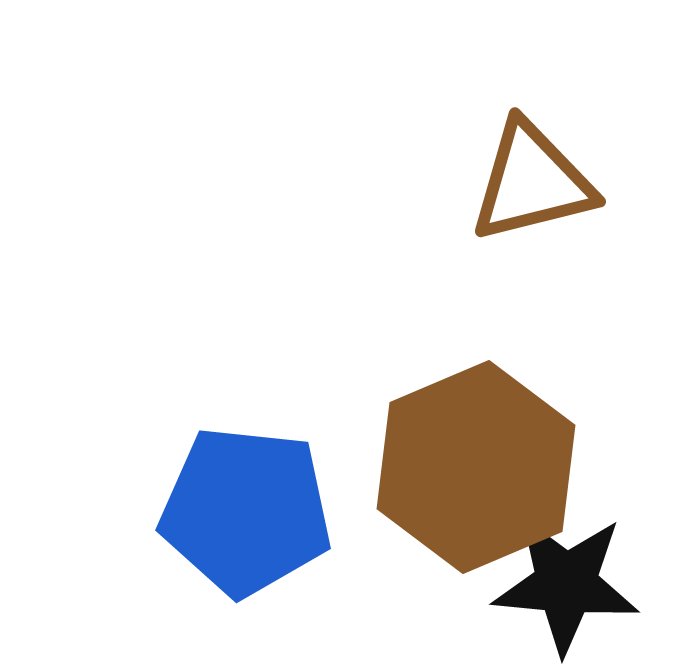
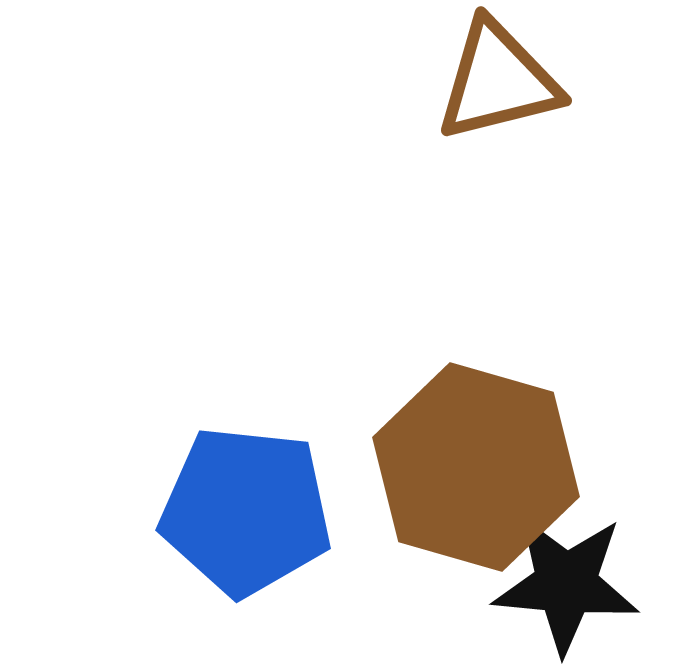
brown triangle: moved 34 px left, 101 px up
brown hexagon: rotated 21 degrees counterclockwise
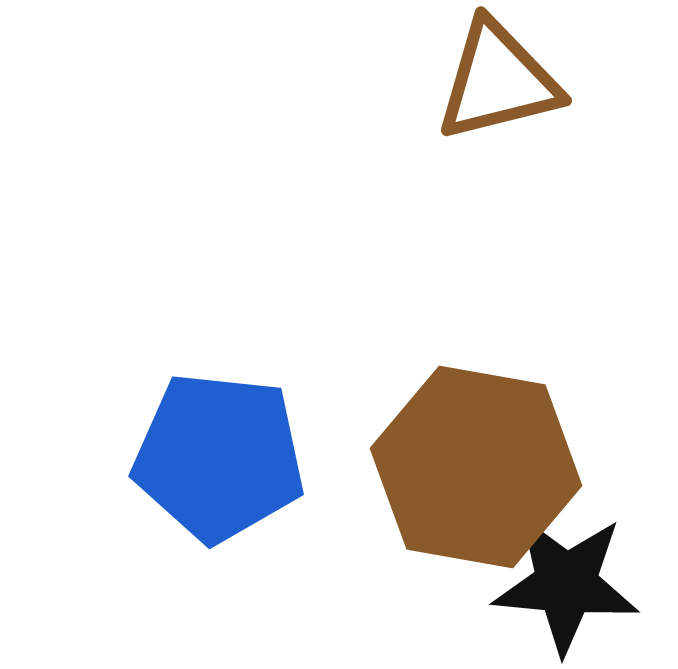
brown hexagon: rotated 6 degrees counterclockwise
blue pentagon: moved 27 px left, 54 px up
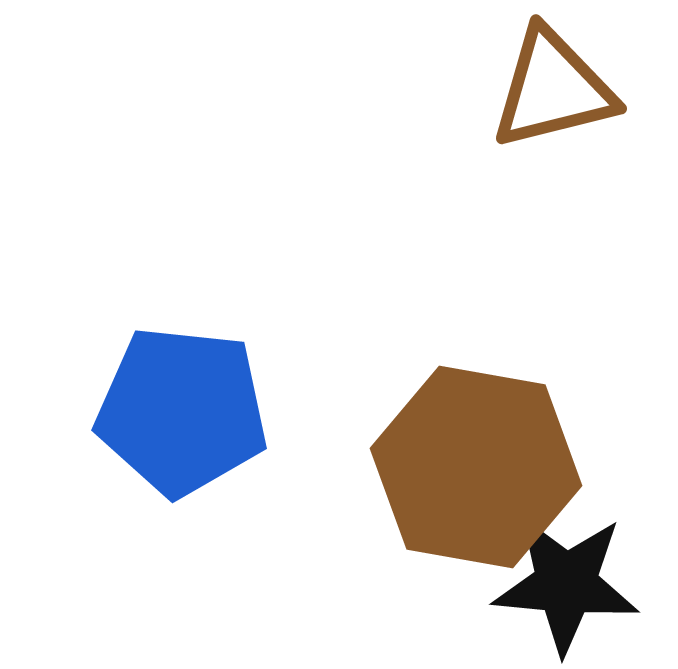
brown triangle: moved 55 px right, 8 px down
blue pentagon: moved 37 px left, 46 px up
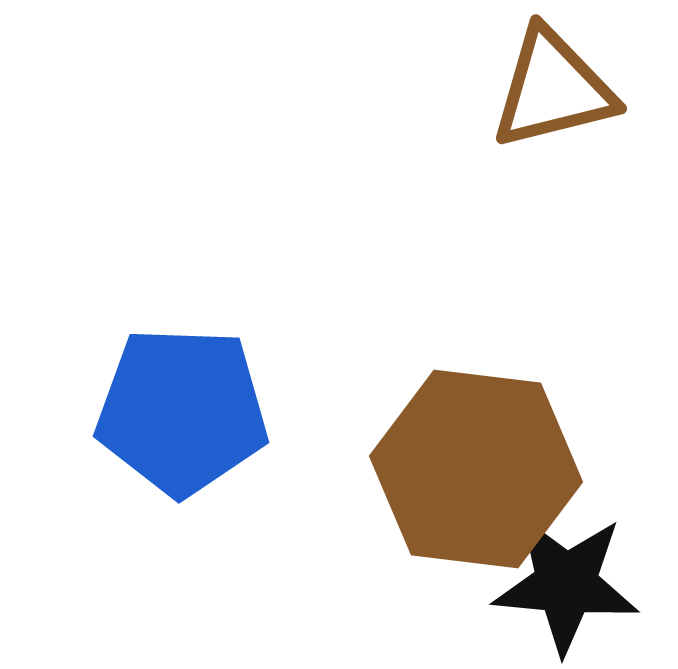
blue pentagon: rotated 4 degrees counterclockwise
brown hexagon: moved 2 px down; rotated 3 degrees counterclockwise
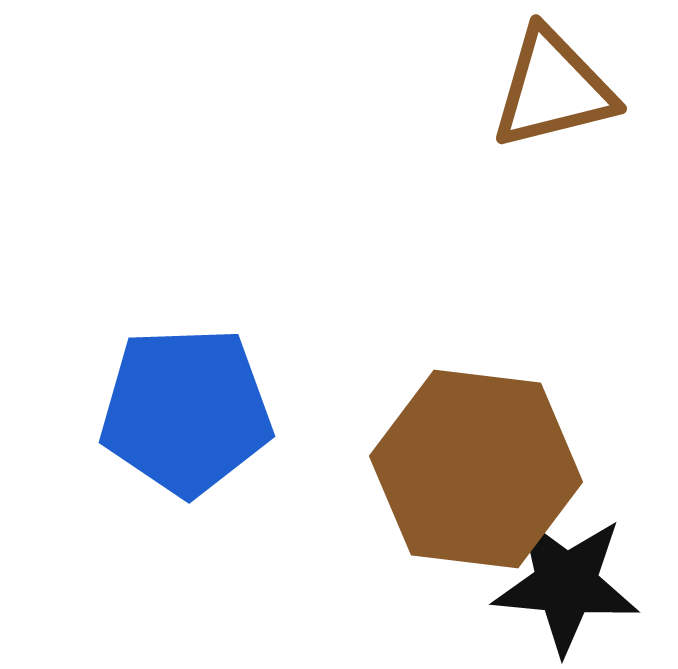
blue pentagon: moved 4 px right; rotated 4 degrees counterclockwise
